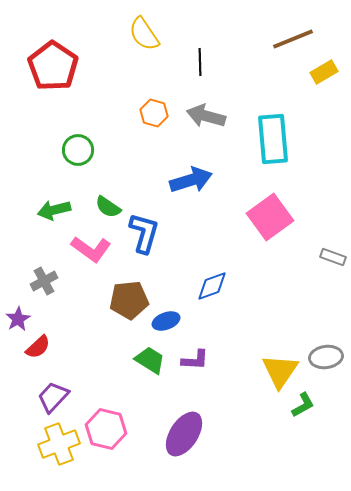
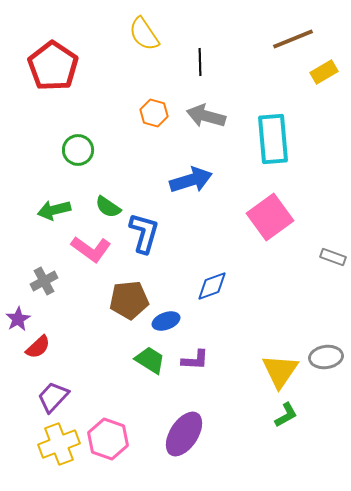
green L-shape: moved 17 px left, 10 px down
pink hexagon: moved 2 px right, 10 px down; rotated 6 degrees clockwise
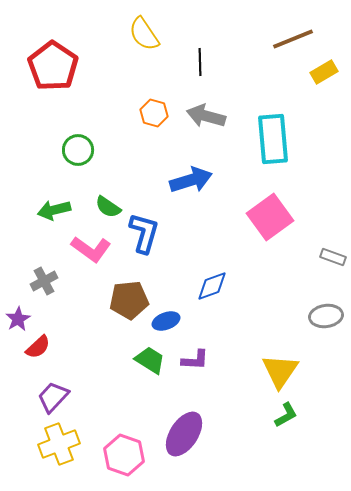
gray ellipse: moved 41 px up
pink hexagon: moved 16 px right, 16 px down
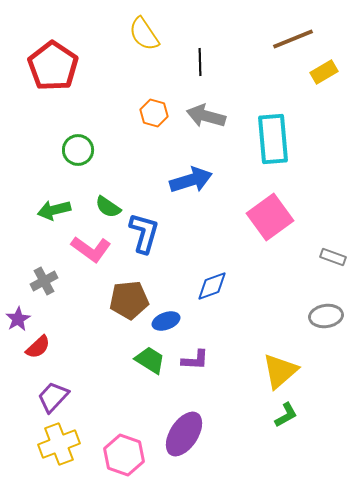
yellow triangle: rotated 15 degrees clockwise
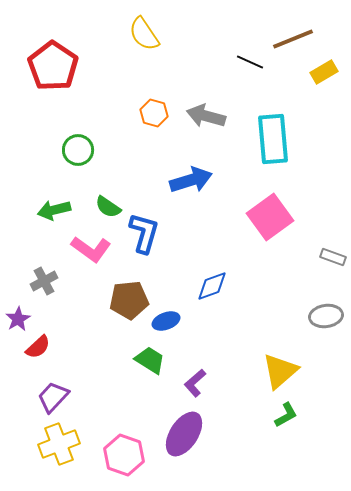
black line: moved 50 px right; rotated 64 degrees counterclockwise
purple L-shape: moved 23 px down; rotated 136 degrees clockwise
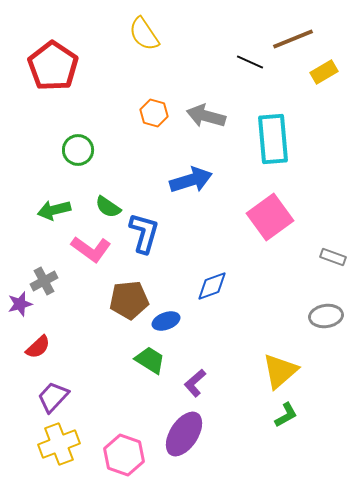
purple star: moved 2 px right, 15 px up; rotated 15 degrees clockwise
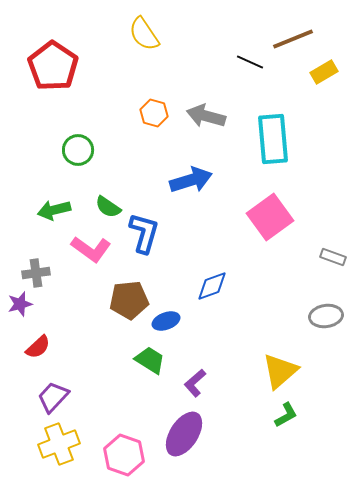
gray cross: moved 8 px left, 8 px up; rotated 20 degrees clockwise
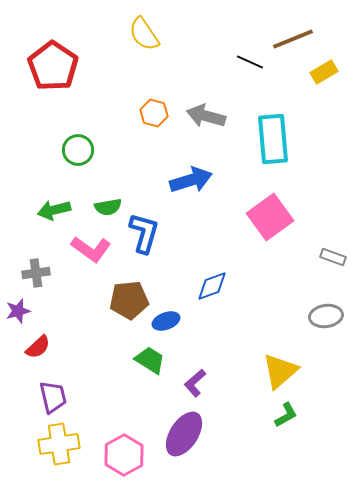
green semicircle: rotated 44 degrees counterclockwise
purple star: moved 2 px left, 7 px down
purple trapezoid: rotated 124 degrees clockwise
yellow cross: rotated 12 degrees clockwise
pink hexagon: rotated 12 degrees clockwise
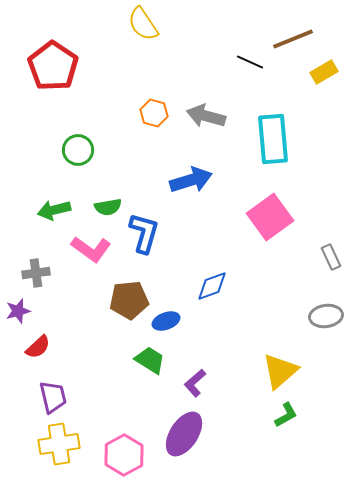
yellow semicircle: moved 1 px left, 10 px up
gray rectangle: moved 2 px left; rotated 45 degrees clockwise
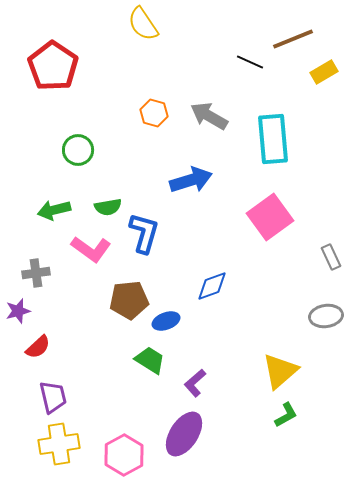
gray arrow: moved 3 px right; rotated 15 degrees clockwise
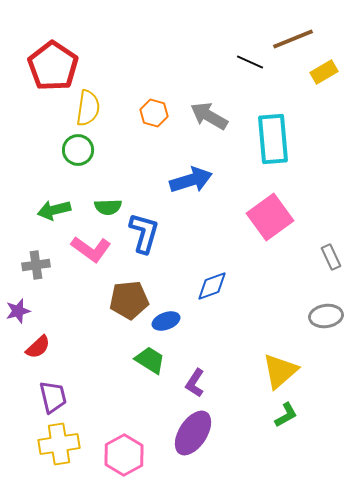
yellow semicircle: moved 55 px left, 84 px down; rotated 138 degrees counterclockwise
green semicircle: rotated 8 degrees clockwise
gray cross: moved 8 px up
purple L-shape: rotated 16 degrees counterclockwise
purple ellipse: moved 9 px right, 1 px up
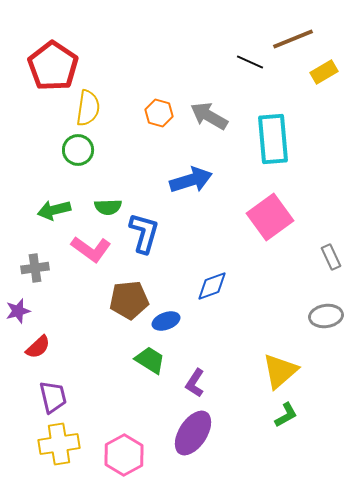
orange hexagon: moved 5 px right
gray cross: moved 1 px left, 3 px down
